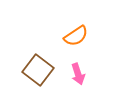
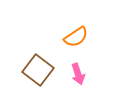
orange semicircle: moved 1 px down
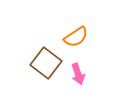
brown square: moved 8 px right, 7 px up
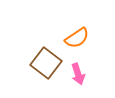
orange semicircle: moved 1 px right, 1 px down
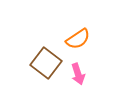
orange semicircle: moved 1 px right, 1 px down
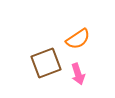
brown square: rotated 32 degrees clockwise
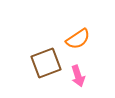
pink arrow: moved 2 px down
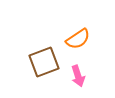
brown square: moved 2 px left, 1 px up
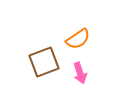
pink arrow: moved 2 px right, 3 px up
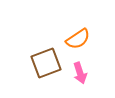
brown square: moved 2 px right, 1 px down
